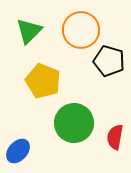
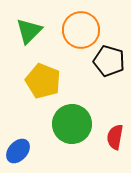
green circle: moved 2 px left, 1 px down
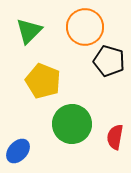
orange circle: moved 4 px right, 3 px up
